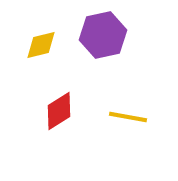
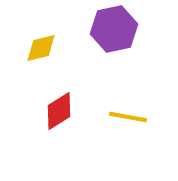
purple hexagon: moved 11 px right, 6 px up
yellow diamond: moved 3 px down
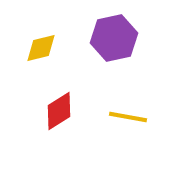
purple hexagon: moved 9 px down
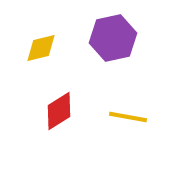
purple hexagon: moved 1 px left
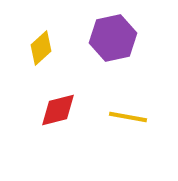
yellow diamond: rotated 28 degrees counterclockwise
red diamond: moved 1 px left, 1 px up; rotated 18 degrees clockwise
